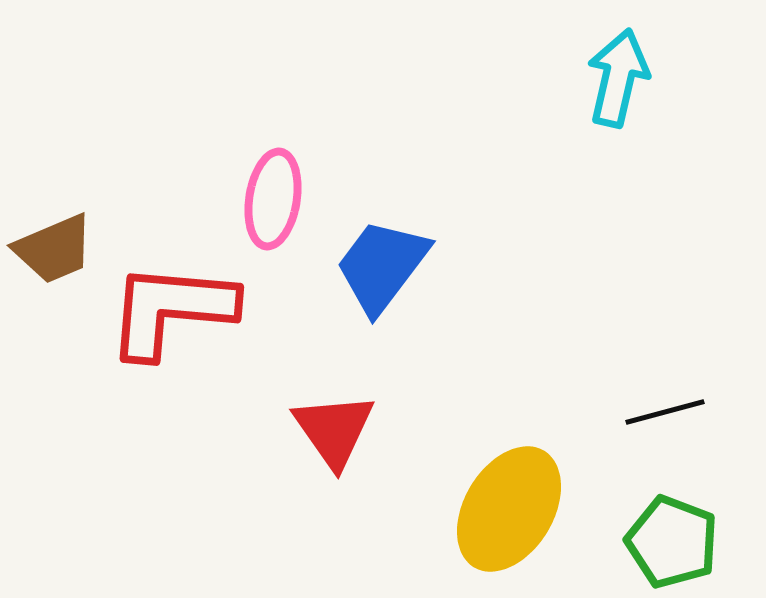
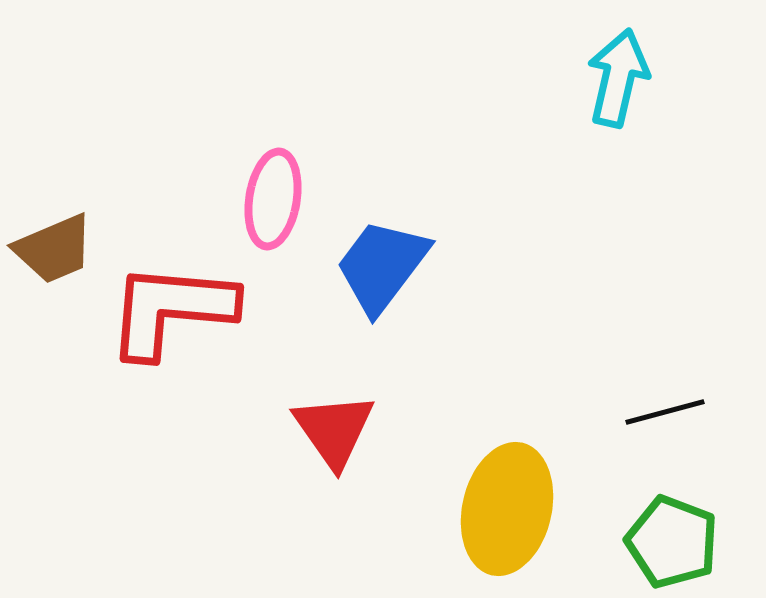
yellow ellipse: moved 2 px left; rotated 18 degrees counterclockwise
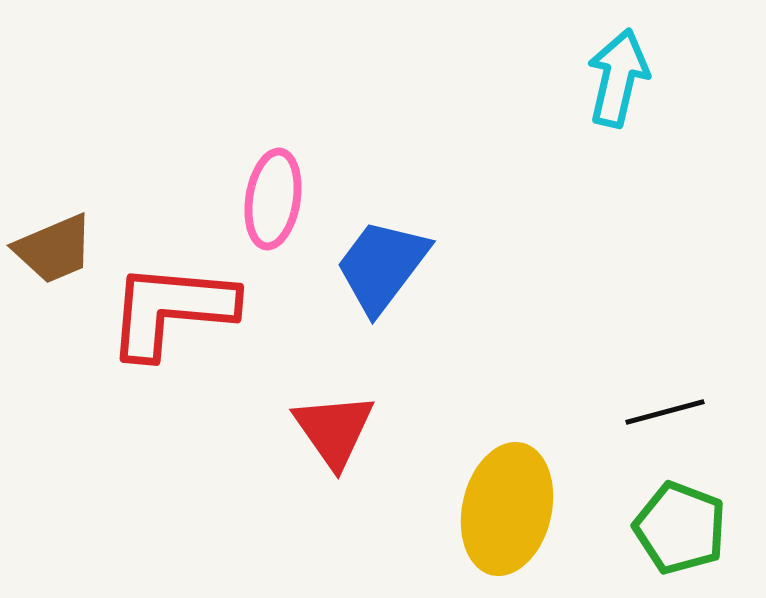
green pentagon: moved 8 px right, 14 px up
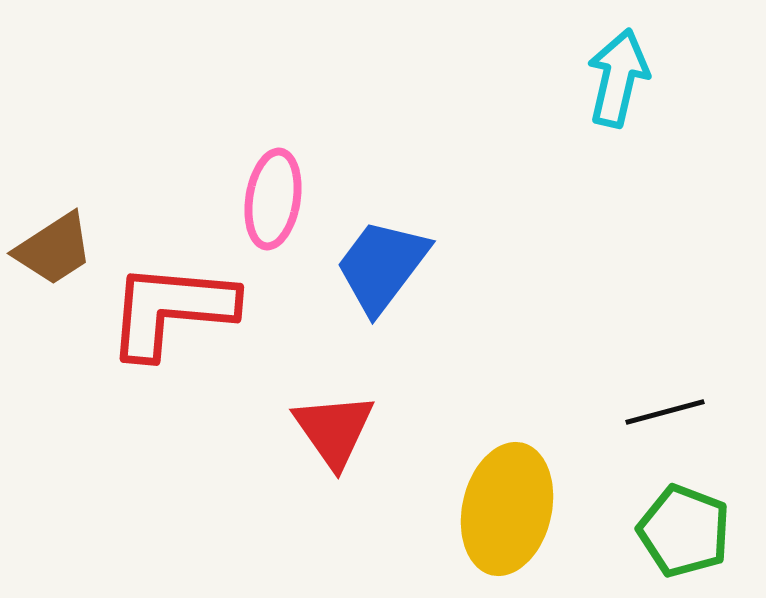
brown trapezoid: rotated 10 degrees counterclockwise
green pentagon: moved 4 px right, 3 px down
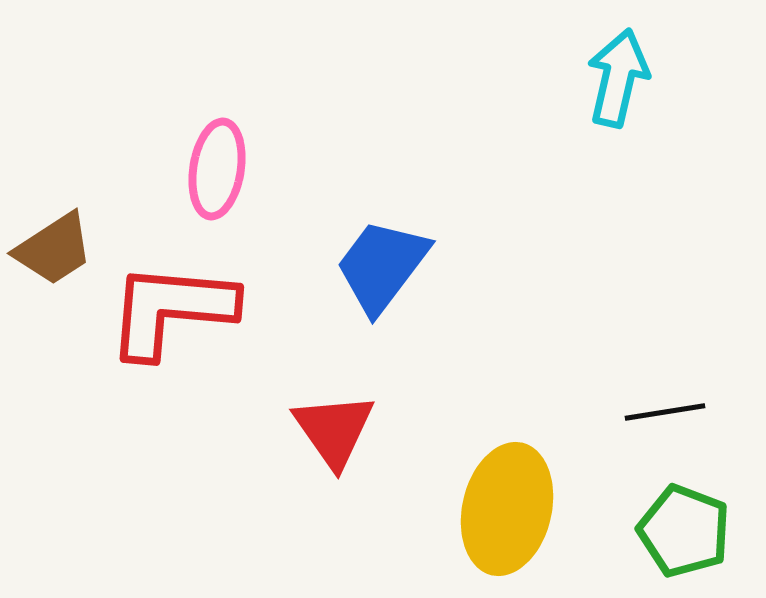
pink ellipse: moved 56 px left, 30 px up
black line: rotated 6 degrees clockwise
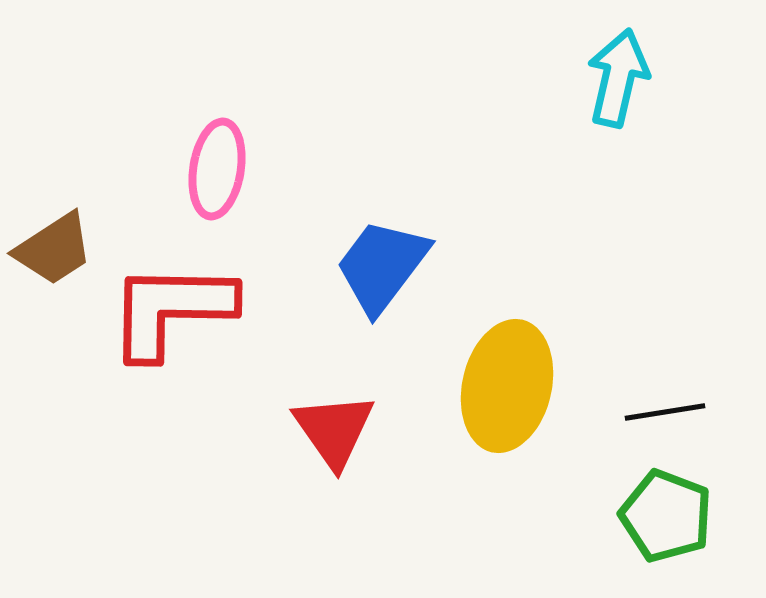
red L-shape: rotated 4 degrees counterclockwise
yellow ellipse: moved 123 px up
green pentagon: moved 18 px left, 15 px up
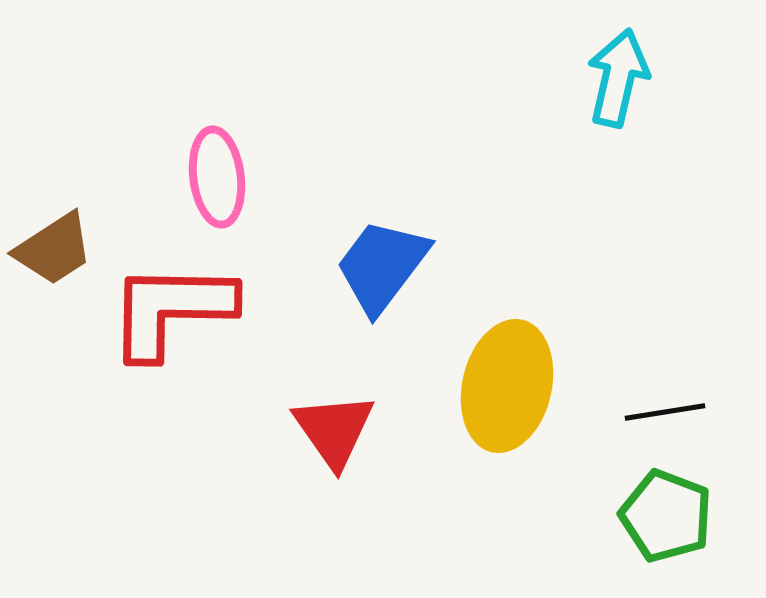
pink ellipse: moved 8 px down; rotated 16 degrees counterclockwise
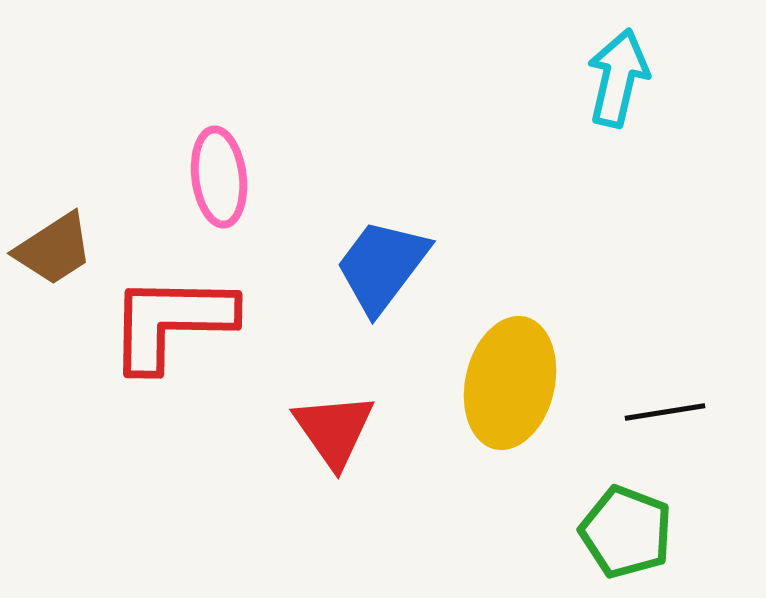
pink ellipse: moved 2 px right
red L-shape: moved 12 px down
yellow ellipse: moved 3 px right, 3 px up
green pentagon: moved 40 px left, 16 px down
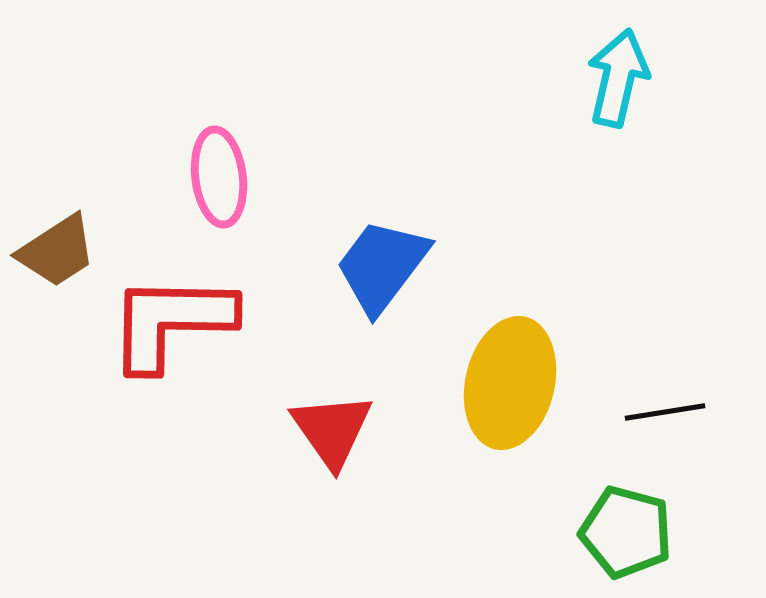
brown trapezoid: moved 3 px right, 2 px down
red triangle: moved 2 px left
green pentagon: rotated 6 degrees counterclockwise
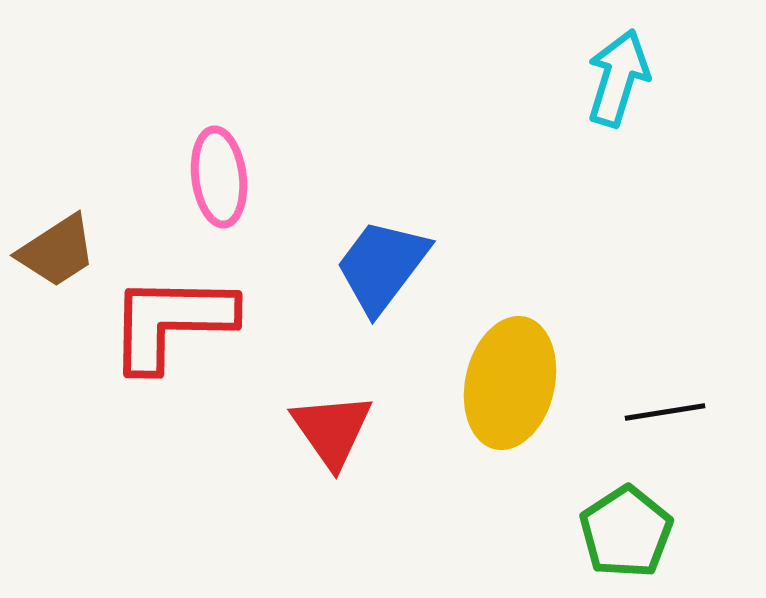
cyan arrow: rotated 4 degrees clockwise
green pentagon: rotated 24 degrees clockwise
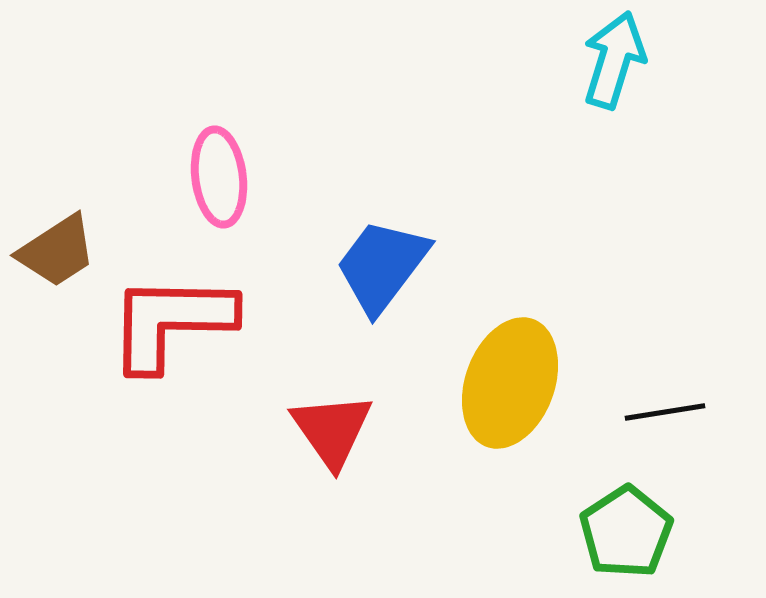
cyan arrow: moved 4 px left, 18 px up
yellow ellipse: rotated 7 degrees clockwise
